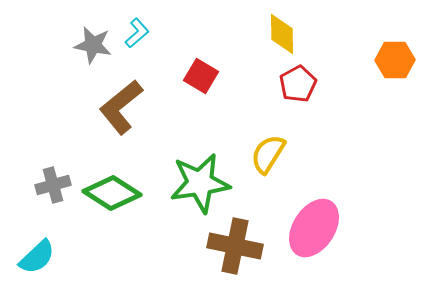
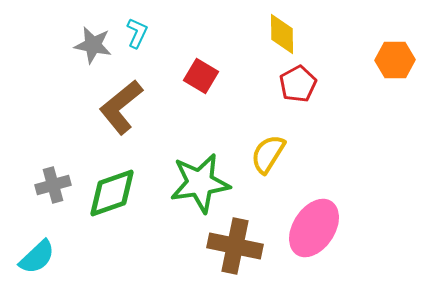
cyan L-shape: rotated 24 degrees counterclockwise
green diamond: rotated 52 degrees counterclockwise
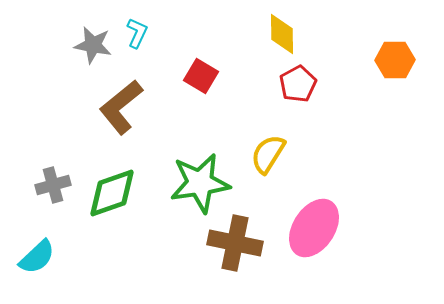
brown cross: moved 3 px up
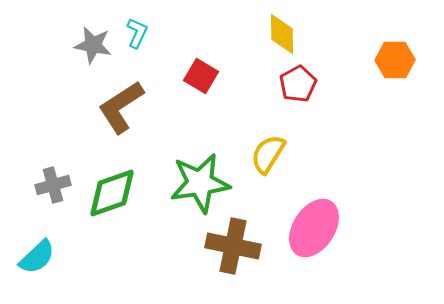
brown L-shape: rotated 6 degrees clockwise
brown cross: moved 2 px left, 3 px down
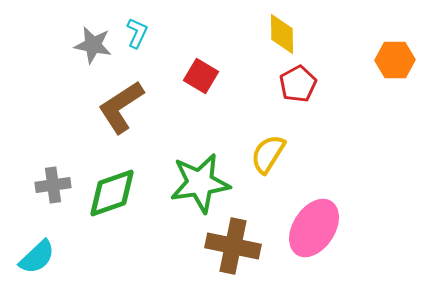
gray cross: rotated 8 degrees clockwise
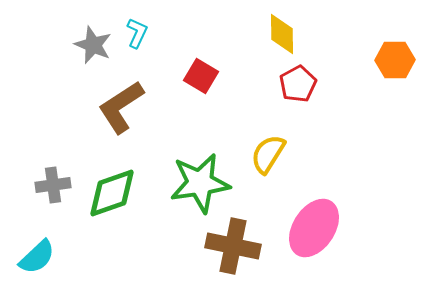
gray star: rotated 12 degrees clockwise
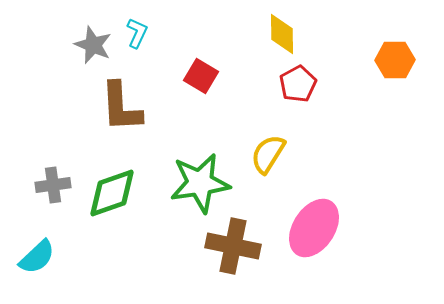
brown L-shape: rotated 60 degrees counterclockwise
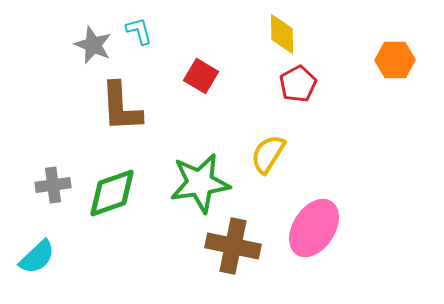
cyan L-shape: moved 2 px right, 2 px up; rotated 40 degrees counterclockwise
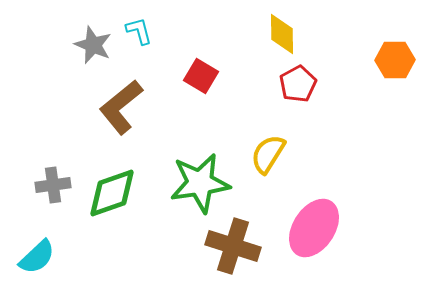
brown L-shape: rotated 54 degrees clockwise
brown cross: rotated 6 degrees clockwise
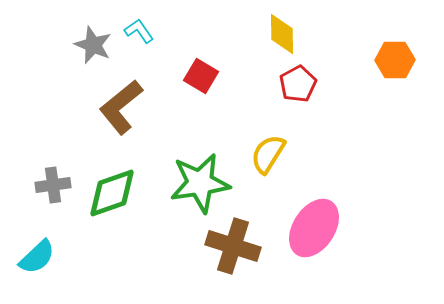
cyan L-shape: rotated 20 degrees counterclockwise
